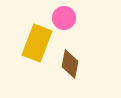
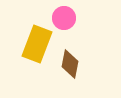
yellow rectangle: moved 1 px down
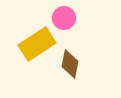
yellow rectangle: rotated 36 degrees clockwise
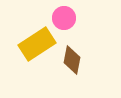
brown diamond: moved 2 px right, 4 px up
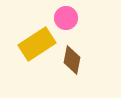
pink circle: moved 2 px right
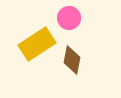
pink circle: moved 3 px right
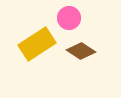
brown diamond: moved 9 px right, 9 px up; rotated 68 degrees counterclockwise
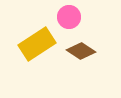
pink circle: moved 1 px up
